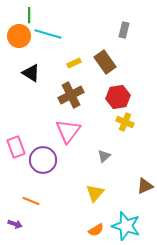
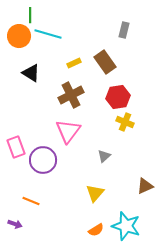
green line: moved 1 px right
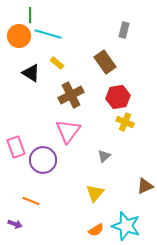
yellow rectangle: moved 17 px left; rotated 64 degrees clockwise
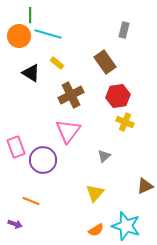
red hexagon: moved 1 px up
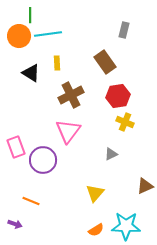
cyan line: rotated 24 degrees counterclockwise
yellow rectangle: rotated 48 degrees clockwise
gray triangle: moved 7 px right, 2 px up; rotated 16 degrees clockwise
cyan star: rotated 16 degrees counterclockwise
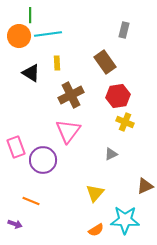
cyan star: moved 1 px left, 6 px up
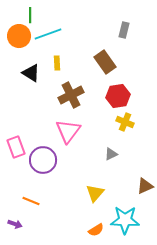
cyan line: rotated 12 degrees counterclockwise
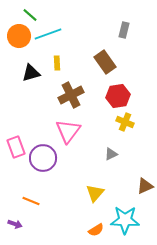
green line: rotated 49 degrees counterclockwise
black triangle: rotated 48 degrees counterclockwise
purple circle: moved 2 px up
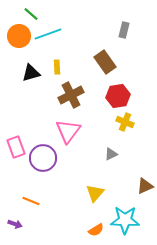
green line: moved 1 px right, 1 px up
yellow rectangle: moved 4 px down
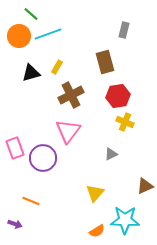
brown rectangle: rotated 20 degrees clockwise
yellow rectangle: rotated 32 degrees clockwise
pink rectangle: moved 1 px left, 1 px down
orange semicircle: moved 1 px right, 1 px down
